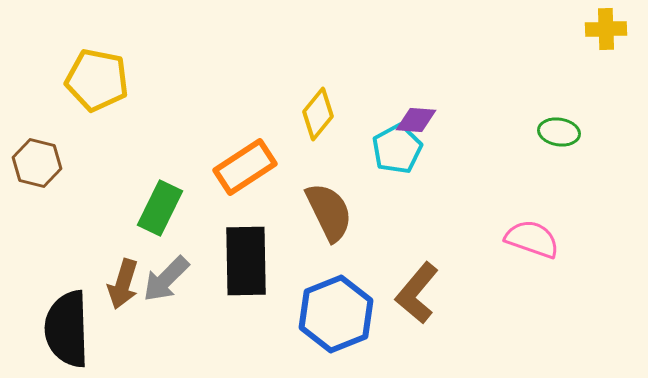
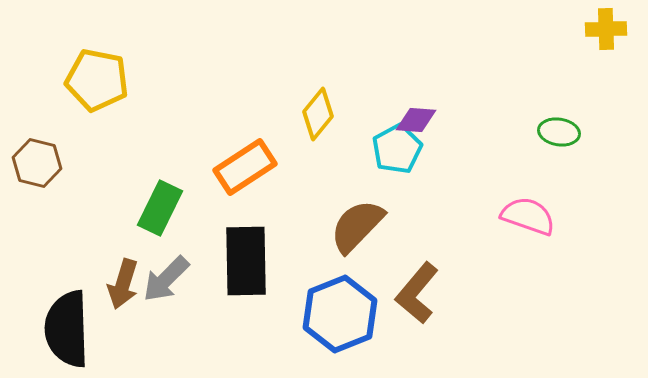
brown semicircle: moved 28 px right, 14 px down; rotated 110 degrees counterclockwise
pink semicircle: moved 4 px left, 23 px up
blue hexagon: moved 4 px right
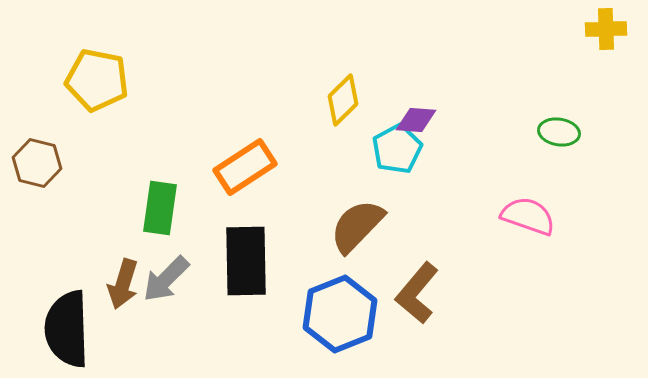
yellow diamond: moved 25 px right, 14 px up; rotated 6 degrees clockwise
green rectangle: rotated 18 degrees counterclockwise
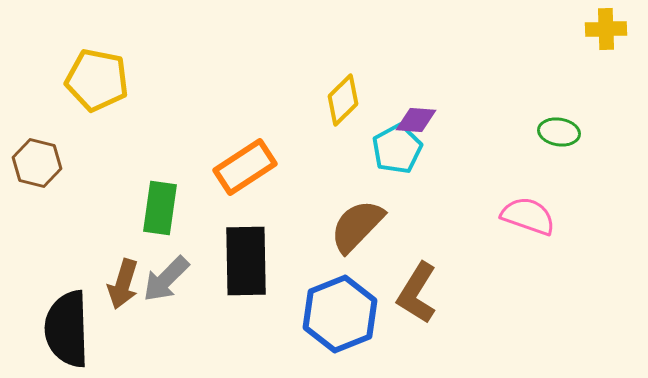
brown L-shape: rotated 8 degrees counterclockwise
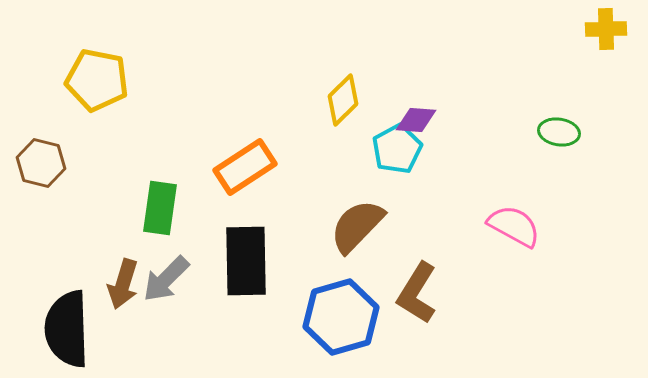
brown hexagon: moved 4 px right
pink semicircle: moved 14 px left, 10 px down; rotated 10 degrees clockwise
blue hexagon: moved 1 px right, 3 px down; rotated 6 degrees clockwise
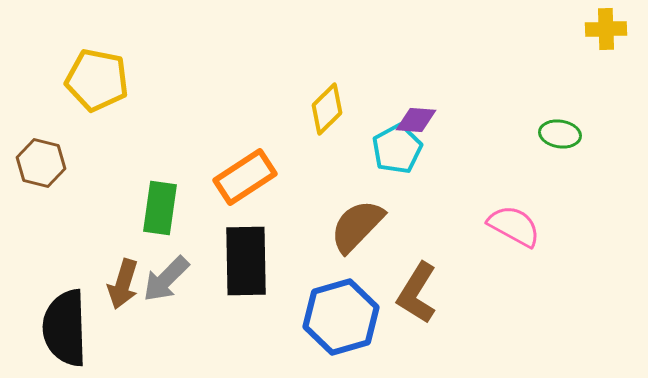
yellow diamond: moved 16 px left, 9 px down
green ellipse: moved 1 px right, 2 px down
orange rectangle: moved 10 px down
black semicircle: moved 2 px left, 1 px up
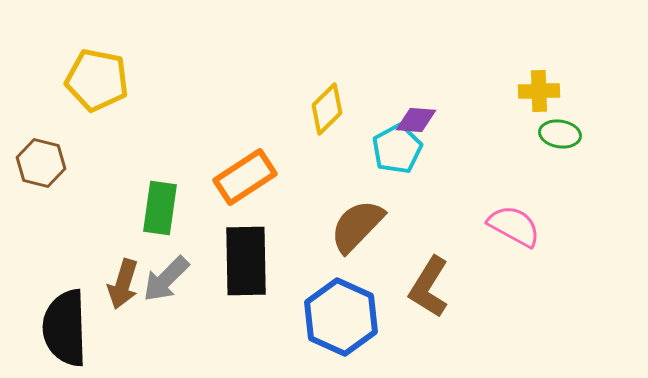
yellow cross: moved 67 px left, 62 px down
brown L-shape: moved 12 px right, 6 px up
blue hexagon: rotated 20 degrees counterclockwise
